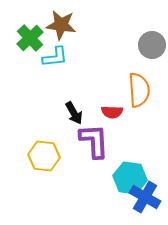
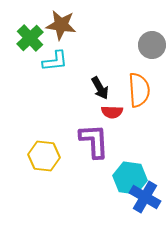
cyan L-shape: moved 4 px down
black arrow: moved 26 px right, 25 px up
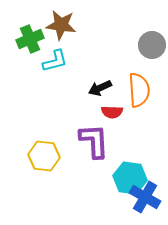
green cross: moved 1 px down; rotated 20 degrees clockwise
cyan L-shape: rotated 8 degrees counterclockwise
black arrow: rotated 95 degrees clockwise
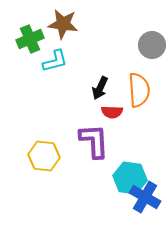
brown star: moved 2 px right, 1 px up
black arrow: rotated 40 degrees counterclockwise
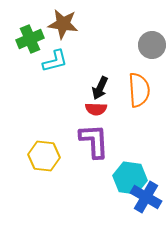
red semicircle: moved 16 px left, 3 px up
blue cross: moved 1 px right
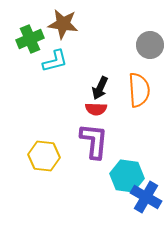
gray circle: moved 2 px left
purple L-shape: rotated 9 degrees clockwise
cyan hexagon: moved 3 px left, 2 px up
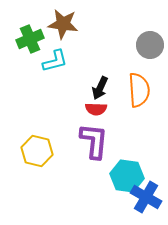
yellow hexagon: moved 7 px left, 5 px up; rotated 8 degrees clockwise
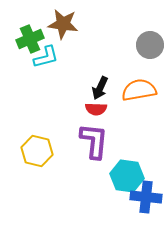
cyan L-shape: moved 9 px left, 4 px up
orange semicircle: rotated 96 degrees counterclockwise
blue cross: rotated 24 degrees counterclockwise
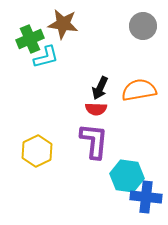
gray circle: moved 7 px left, 19 px up
yellow hexagon: rotated 20 degrees clockwise
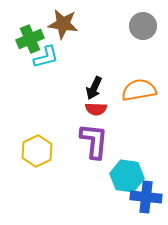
black arrow: moved 6 px left
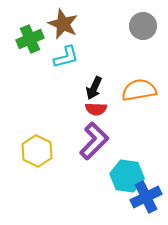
brown star: rotated 16 degrees clockwise
cyan L-shape: moved 20 px right
purple L-shape: rotated 39 degrees clockwise
yellow hexagon: rotated 8 degrees counterclockwise
blue cross: rotated 32 degrees counterclockwise
